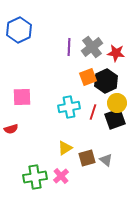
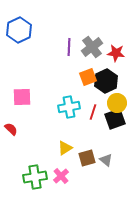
red semicircle: rotated 120 degrees counterclockwise
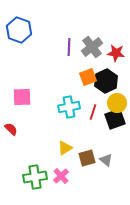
blue hexagon: rotated 15 degrees counterclockwise
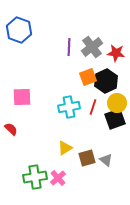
red line: moved 5 px up
pink cross: moved 3 px left, 2 px down
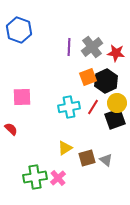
red line: rotated 14 degrees clockwise
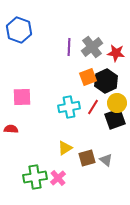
red semicircle: rotated 40 degrees counterclockwise
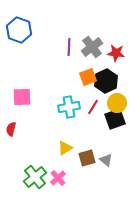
red semicircle: rotated 80 degrees counterclockwise
green cross: rotated 30 degrees counterclockwise
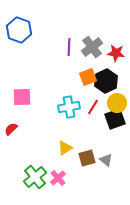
red semicircle: rotated 32 degrees clockwise
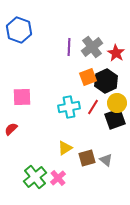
red star: rotated 24 degrees clockwise
